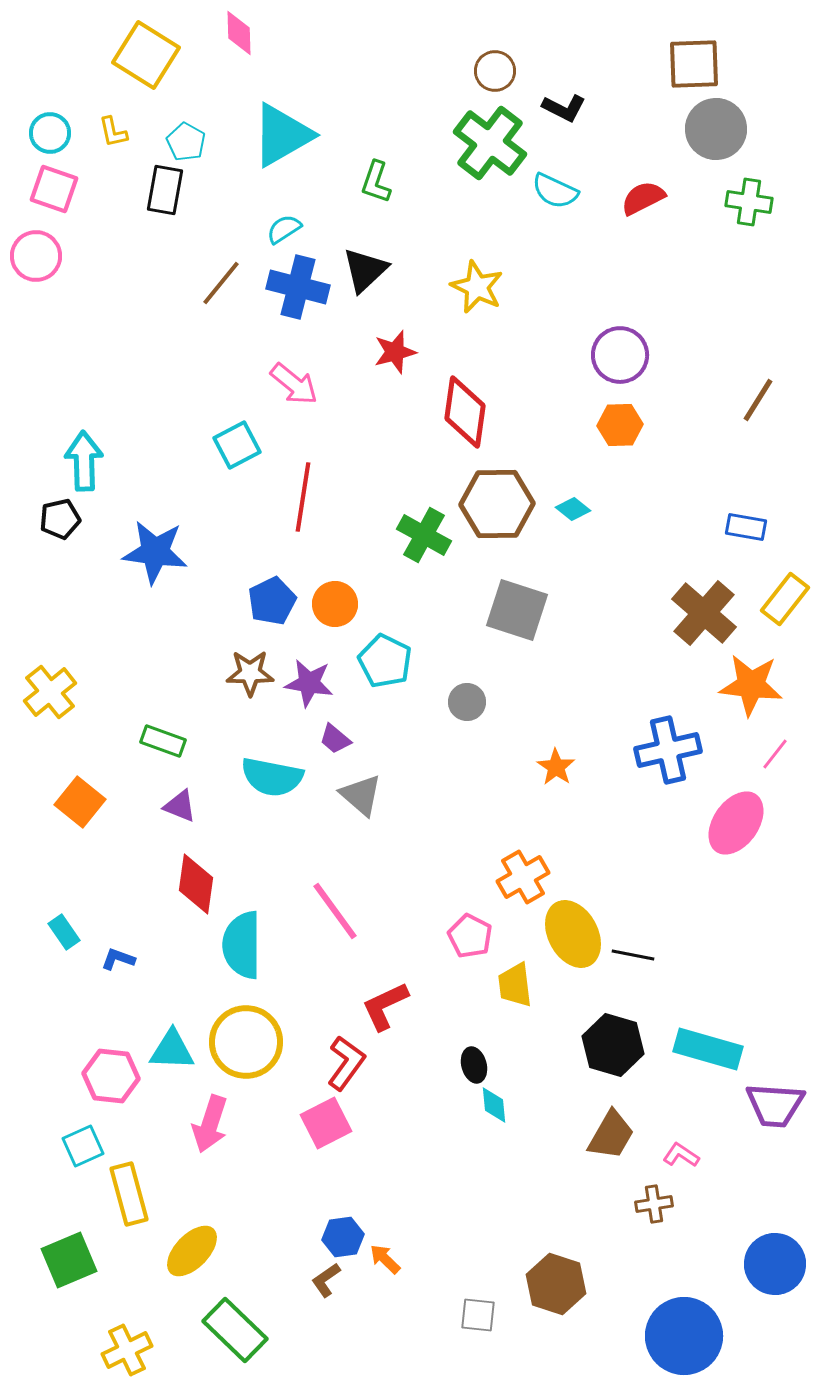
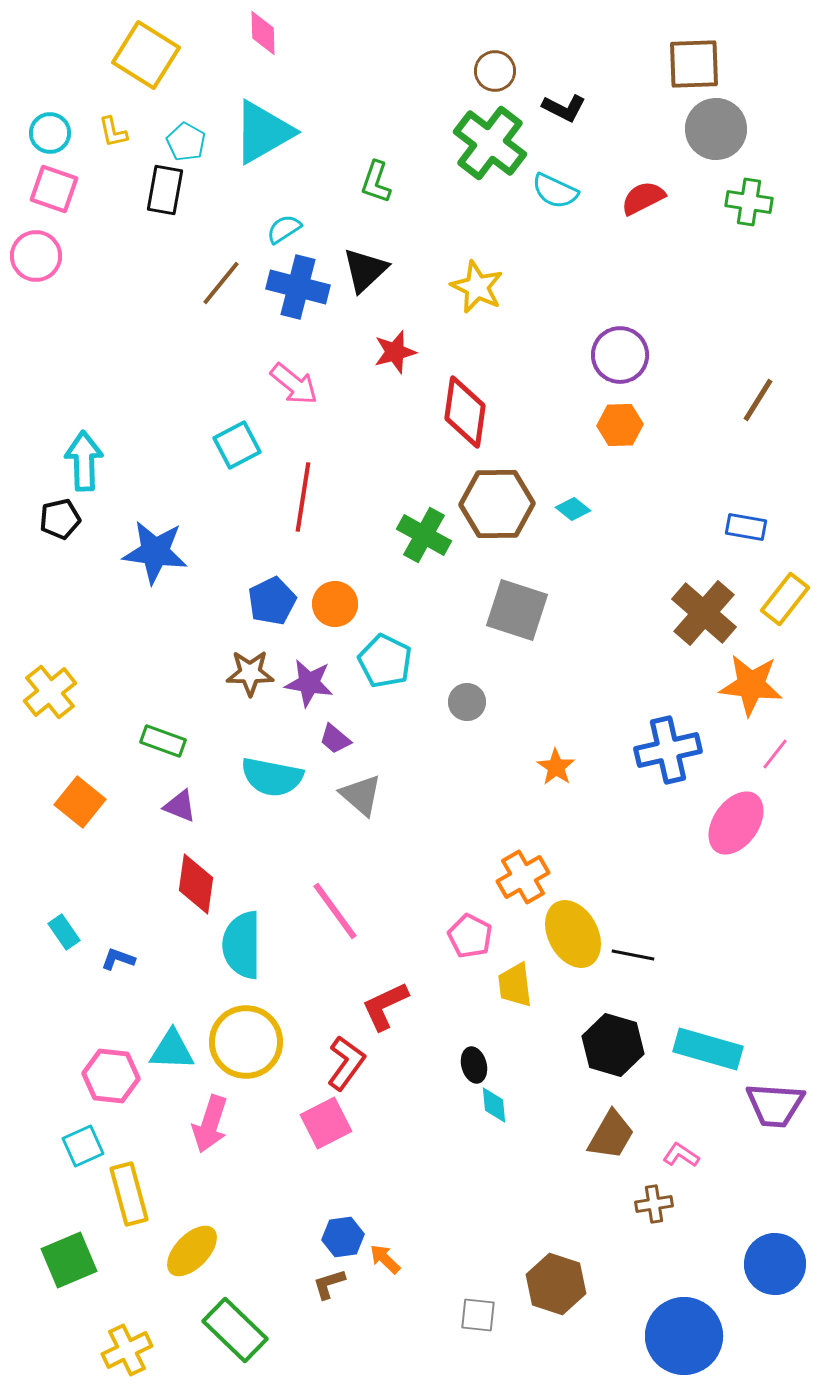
pink diamond at (239, 33): moved 24 px right
cyan triangle at (282, 135): moved 19 px left, 3 px up
brown L-shape at (326, 1280): moved 3 px right, 4 px down; rotated 18 degrees clockwise
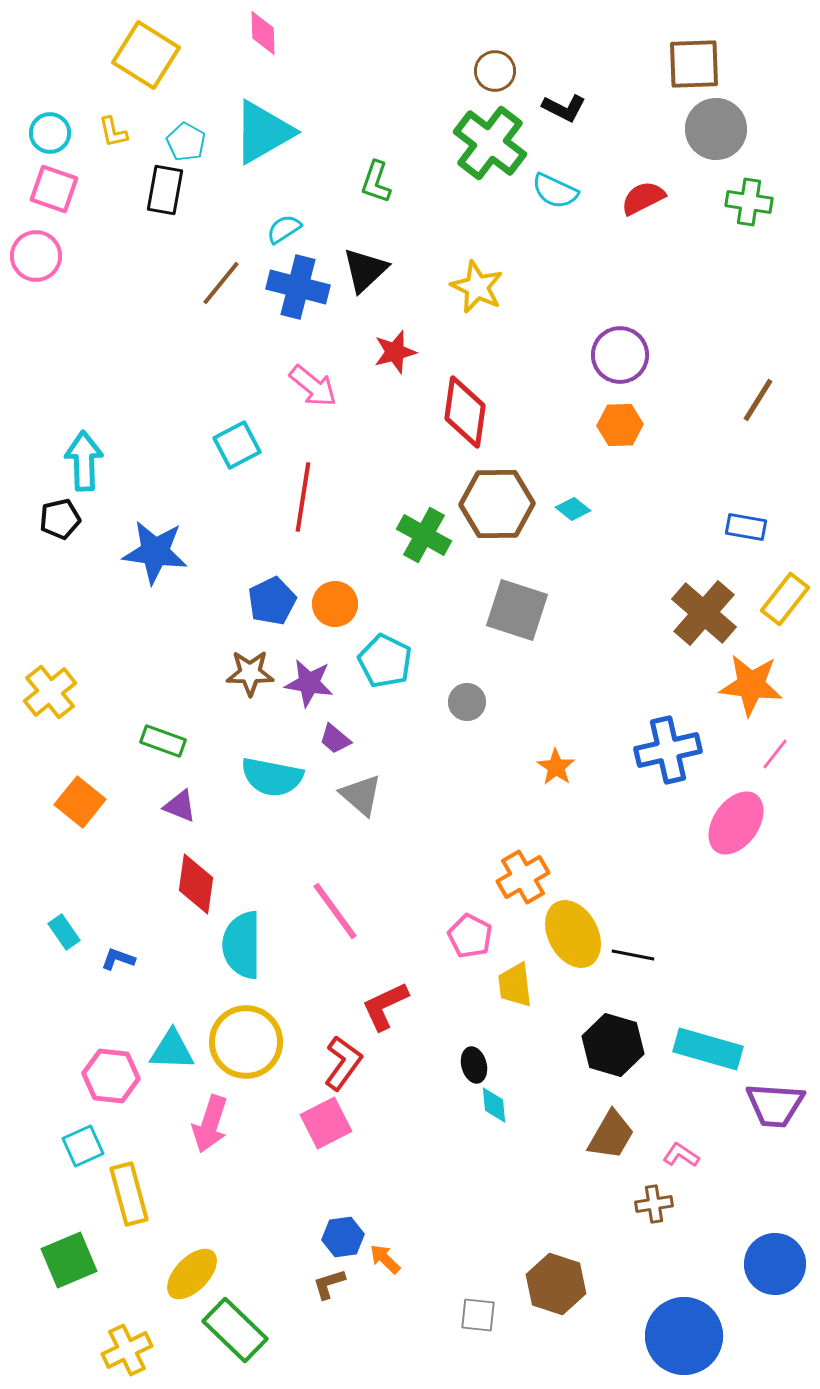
pink arrow at (294, 384): moved 19 px right, 2 px down
red L-shape at (346, 1063): moved 3 px left
yellow ellipse at (192, 1251): moved 23 px down
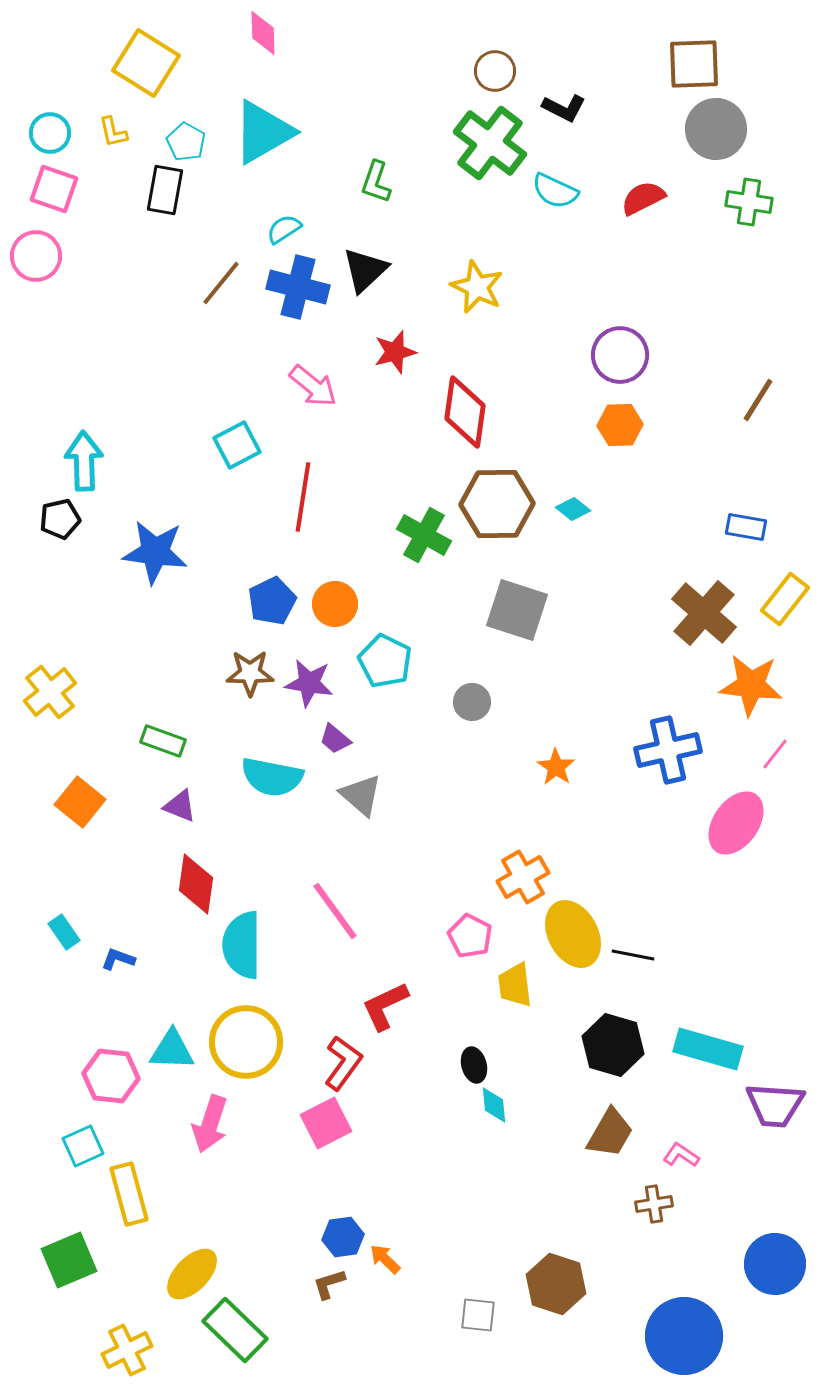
yellow square at (146, 55): moved 8 px down
gray circle at (467, 702): moved 5 px right
brown trapezoid at (611, 1135): moved 1 px left, 2 px up
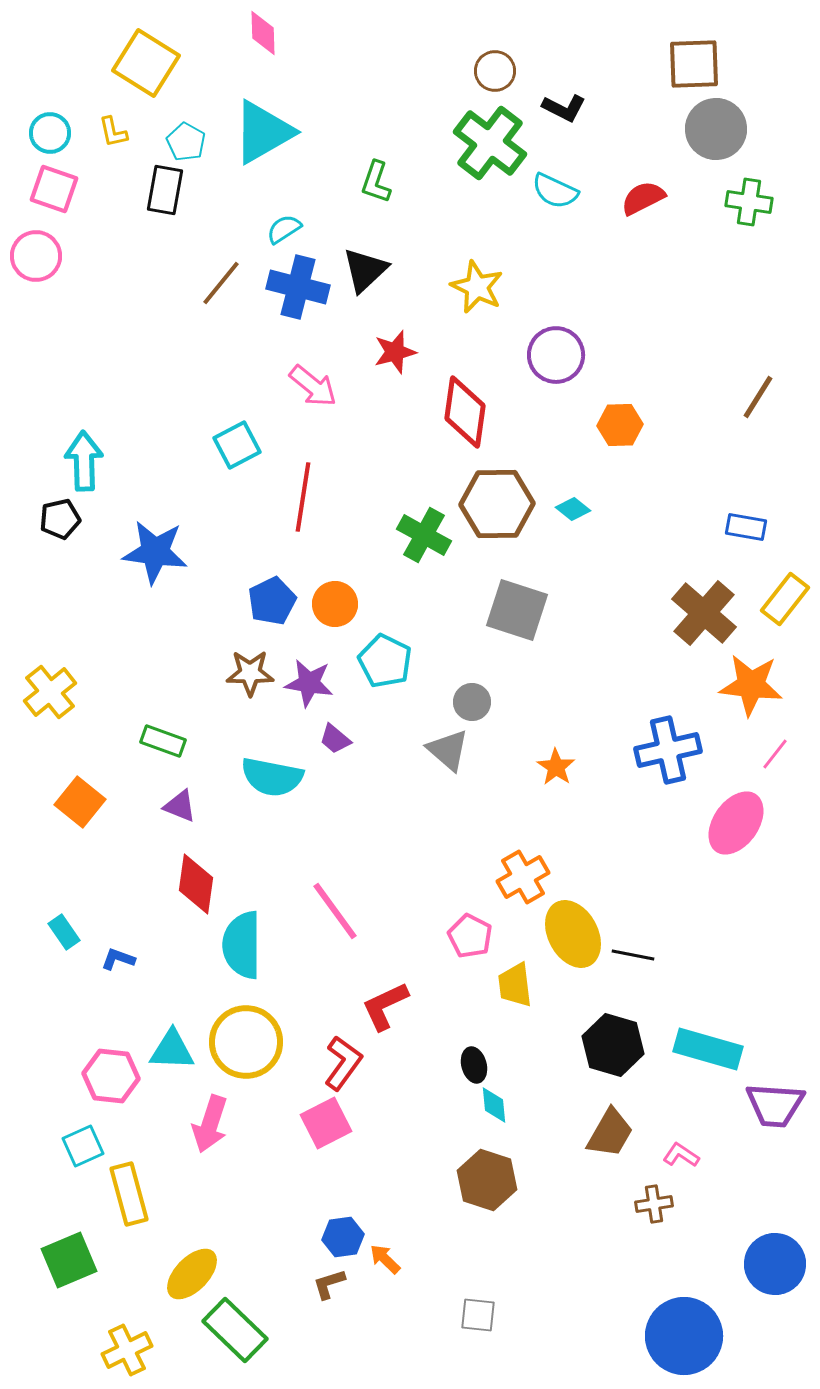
purple circle at (620, 355): moved 64 px left
brown line at (758, 400): moved 3 px up
gray triangle at (361, 795): moved 87 px right, 45 px up
brown hexagon at (556, 1284): moved 69 px left, 104 px up
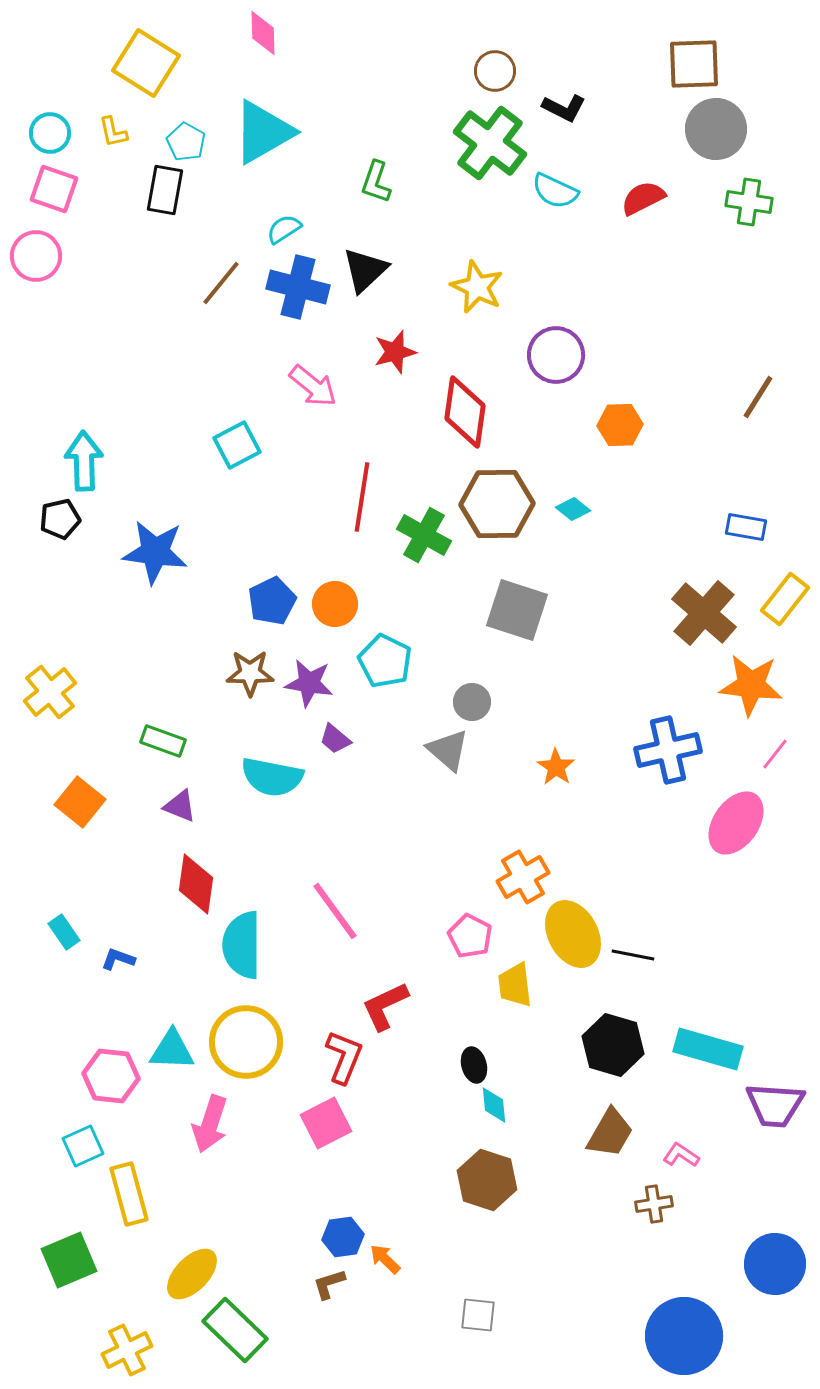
red line at (303, 497): moved 59 px right
red L-shape at (343, 1063): moved 1 px right, 6 px up; rotated 14 degrees counterclockwise
